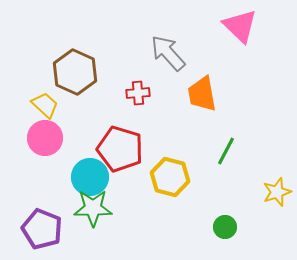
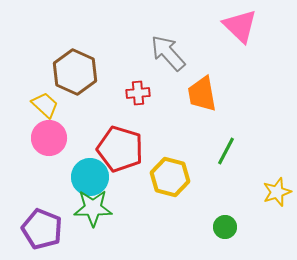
pink circle: moved 4 px right
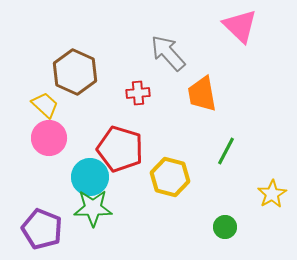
yellow star: moved 5 px left, 2 px down; rotated 12 degrees counterclockwise
